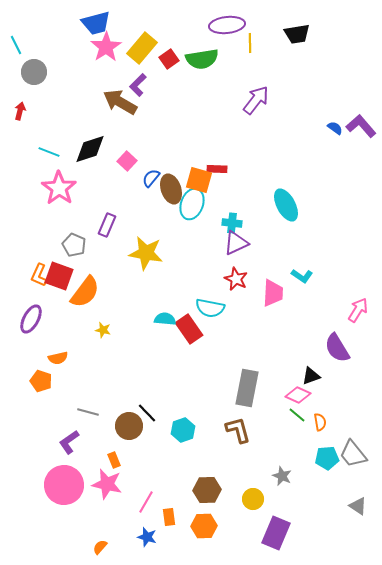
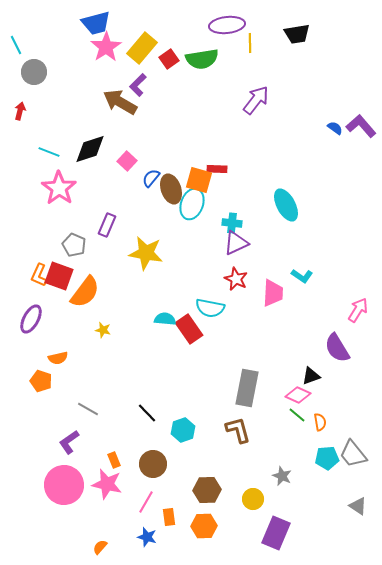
gray line at (88, 412): moved 3 px up; rotated 15 degrees clockwise
brown circle at (129, 426): moved 24 px right, 38 px down
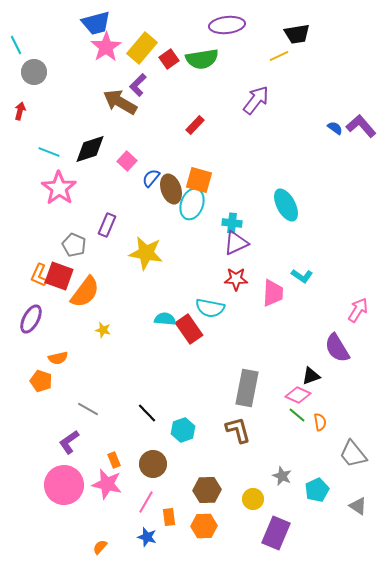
yellow line at (250, 43): moved 29 px right, 13 px down; rotated 66 degrees clockwise
red rectangle at (217, 169): moved 22 px left, 44 px up; rotated 48 degrees counterclockwise
red star at (236, 279): rotated 25 degrees counterclockwise
cyan pentagon at (327, 458): moved 10 px left, 32 px down; rotated 20 degrees counterclockwise
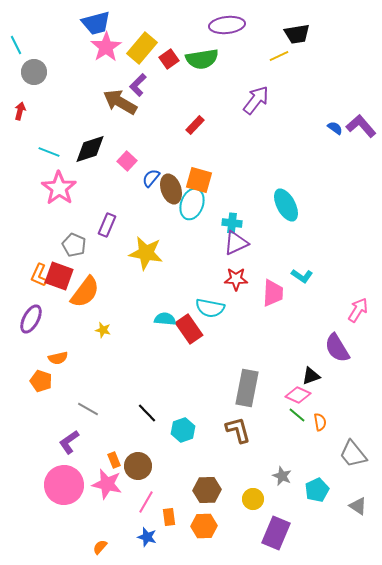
brown circle at (153, 464): moved 15 px left, 2 px down
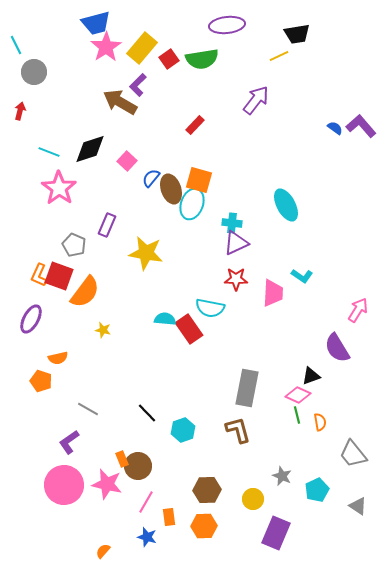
green line at (297, 415): rotated 36 degrees clockwise
orange rectangle at (114, 460): moved 8 px right, 1 px up
orange semicircle at (100, 547): moved 3 px right, 4 px down
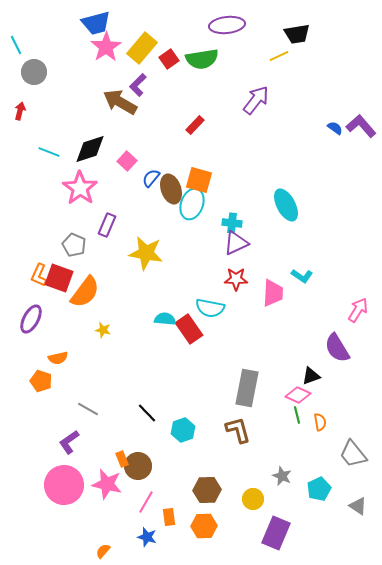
pink star at (59, 188): moved 21 px right
red square at (59, 276): moved 2 px down
cyan pentagon at (317, 490): moved 2 px right, 1 px up
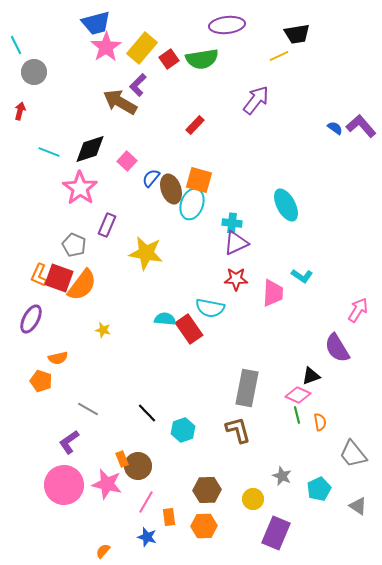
orange semicircle at (85, 292): moved 3 px left, 7 px up
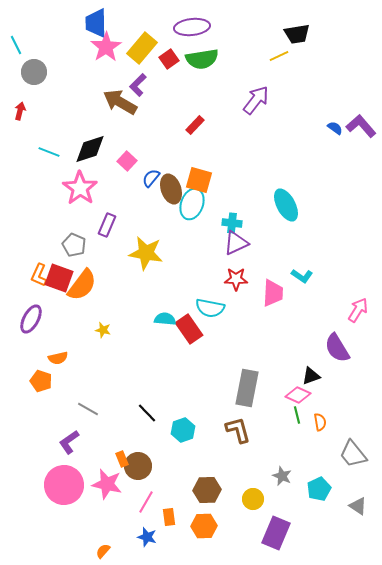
blue trapezoid at (96, 23): rotated 104 degrees clockwise
purple ellipse at (227, 25): moved 35 px left, 2 px down
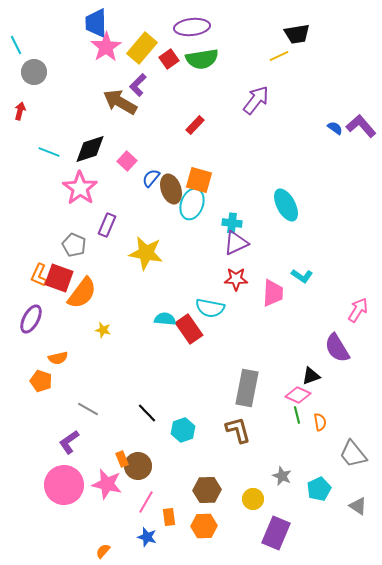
orange semicircle at (82, 285): moved 8 px down
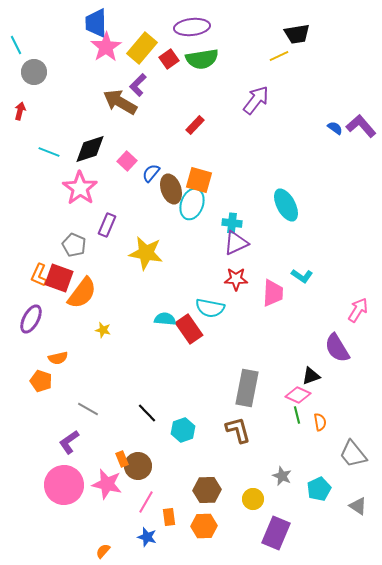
blue semicircle at (151, 178): moved 5 px up
